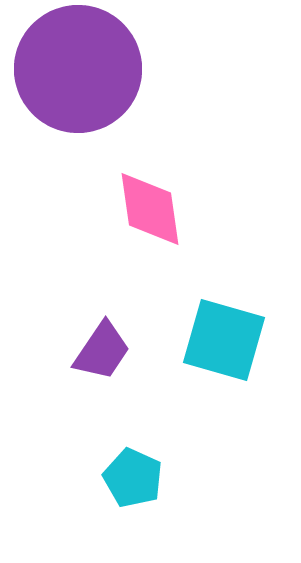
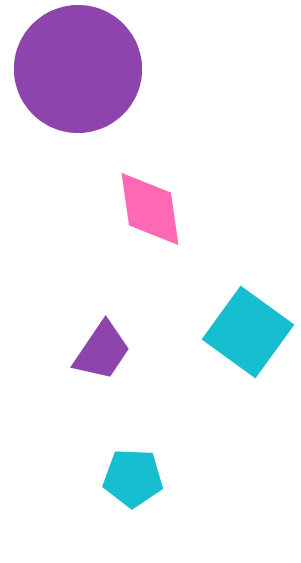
cyan square: moved 24 px right, 8 px up; rotated 20 degrees clockwise
cyan pentagon: rotated 22 degrees counterclockwise
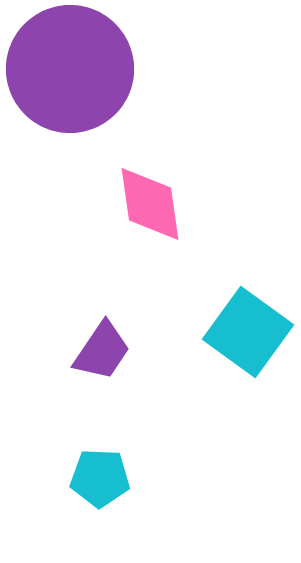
purple circle: moved 8 px left
pink diamond: moved 5 px up
cyan pentagon: moved 33 px left
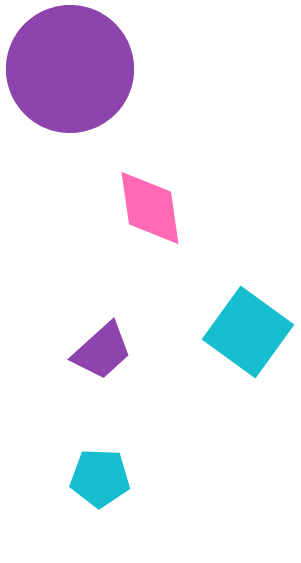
pink diamond: moved 4 px down
purple trapezoid: rotated 14 degrees clockwise
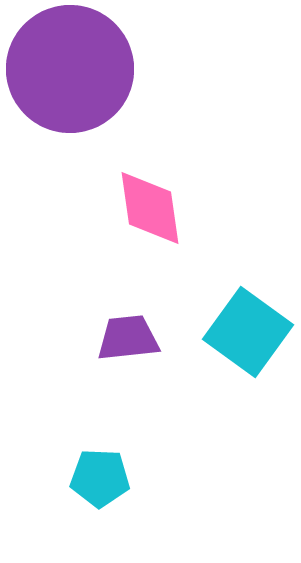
purple trapezoid: moved 26 px right, 13 px up; rotated 144 degrees counterclockwise
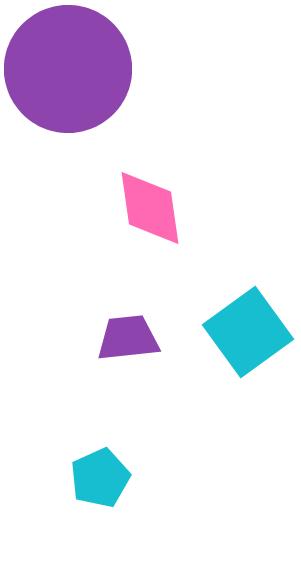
purple circle: moved 2 px left
cyan square: rotated 18 degrees clockwise
cyan pentagon: rotated 26 degrees counterclockwise
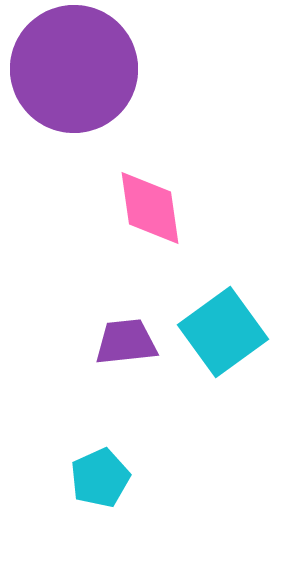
purple circle: moved 6 px right
cyan square: moved 25 px left
purple trapezoid: moved 2 px left, 4 px down
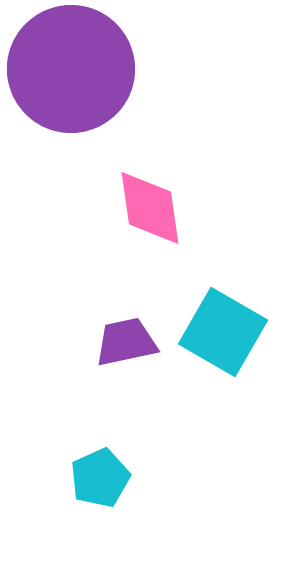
purple circle: moved 3 px left
cyan square: rotated 24 degrees counterclockwise
purple trapezoid: rotated 6 degrees counterclockwise
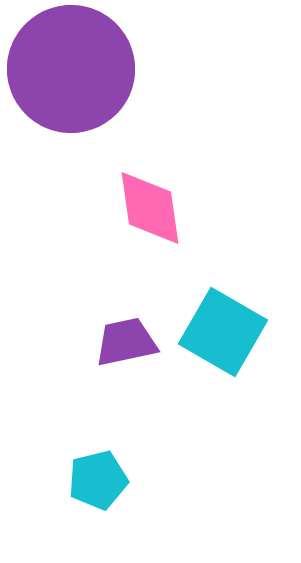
cyan pentagon: moved 2 px left, 2 px down; rotated 10 degrees clockwise
